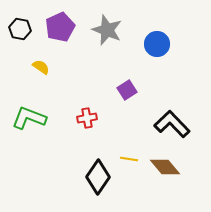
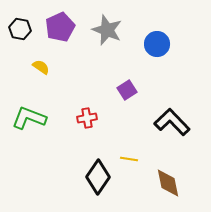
black L-shape: moved 2 px up
brown diamond: moved 3 px right, 16 px down; rotated 28 degrees clockwise
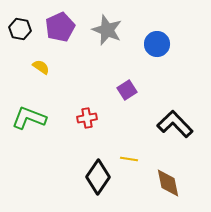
black L-shape: moved 3 px right, 2 px down
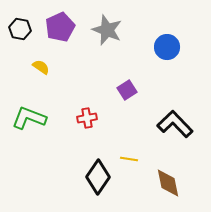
blue circle: moved 10 px right, 3 px down
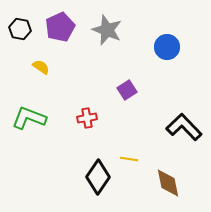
black L-shape: moved 9 px right, 3 px down
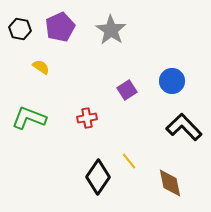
gray star: moved 4 px right; rotated 12 degrees clockwise
blue circle: moved 5 px right, 34 px down
yellow line: moved 2 px down; rotated 42 degrees clockwise
brown diamond: moved 2 px right
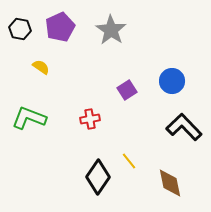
red cross: moved 3 px right, 1 px down
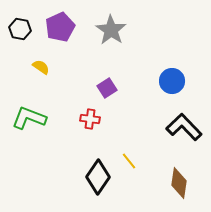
purple square: moved 20 px left, 2 px up
red cross: rotated 18 degrees clockwise
brown diamond: moved 9 px right; rotated 20 degrees clockwise
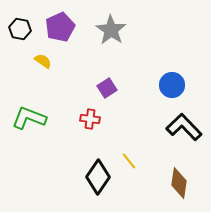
yellow semicircle: moved 2 px right, 6 px up
blue circle: moved 4 px down
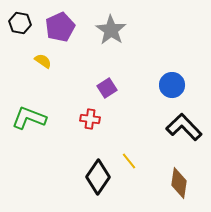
black hexagon: moved 6 px up
